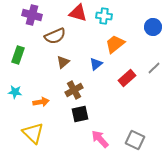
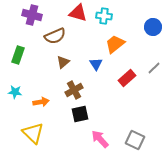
blue triangle: rotated 24 degrees counterclockwise
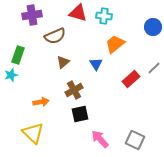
purple cross: rotated 24 degrees counterclockwise
red rectangle: moved 4 px right, 1 px down
cyan star: moved 4 px left, 17 px up; rotated 24 degrees counterclockwise
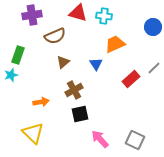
orange trapezoid: rotated 15 degrees clockwise
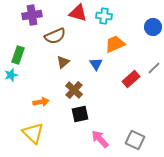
brown cross: rotated 18 degrees counterclockwise
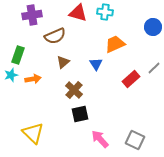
cyan cross: moved 1 px right, 4 px up
orange arrow: moved 8 px left, 23 px up
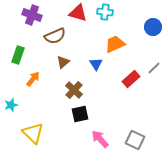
purple cross: rotated 30 degrees clockwise
cyan star: moved 30 px down
orange arrow: rotated 42 degrees counterclockwise
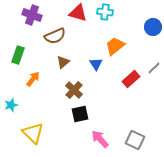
orange trapezoid: moved 2 px down; rotated 15 degrees counterclockwise
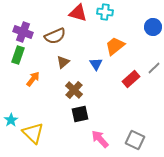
purple cross: moved 9 px left, 17 px down
cyan star: moved 15 px down; rotated 16 degrees counterclockwise
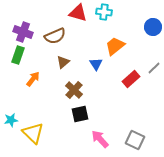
cyan cross: moved 1 px left
cyan star: rotated 24 degrees clockwise
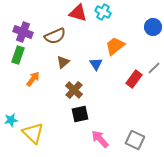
cyan cross: moved 1 px left; rotated 21 degrees clockwise
red rectangle: moved 3 px right; rotated 12 degrees counterclockwise
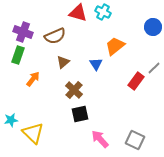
red rectangle: moved 2 px right, 2 px down
